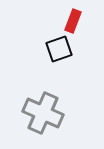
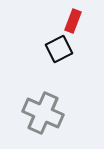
black square: rotated 8 degrees counterclockwise
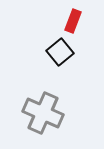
black square: moved 1 px right, 3 px down; rotated 12 degrees counterclockwise
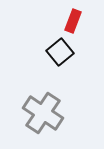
gray cross: rotated 9 degrees clockwise
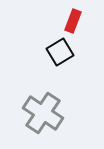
black square: rotated 8 degrees clockwise
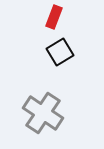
red rectangle: moved 19 px left, 4 px up
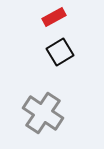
red rectangle: rotated 40 degrees clockwise
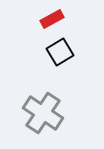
red rectangle: moved 2 px left, 2 px down
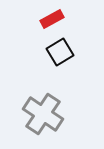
gray cross: moved 1 px down
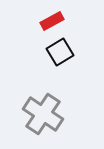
red rectangle: moved 2 px down
